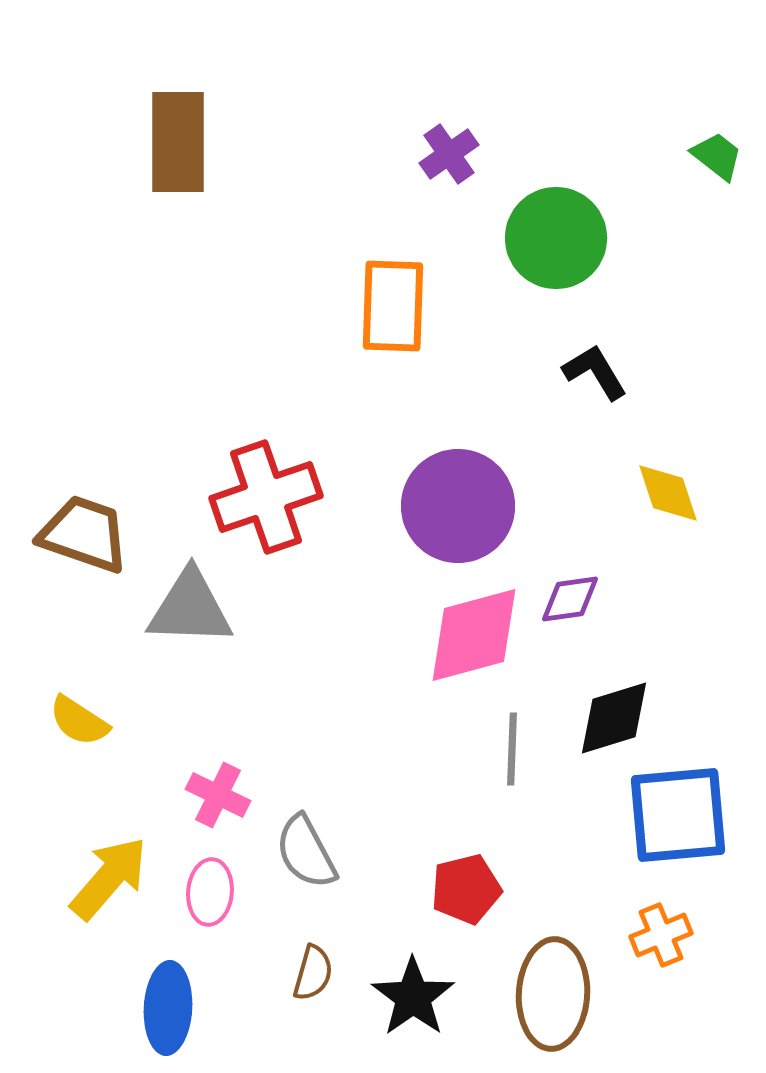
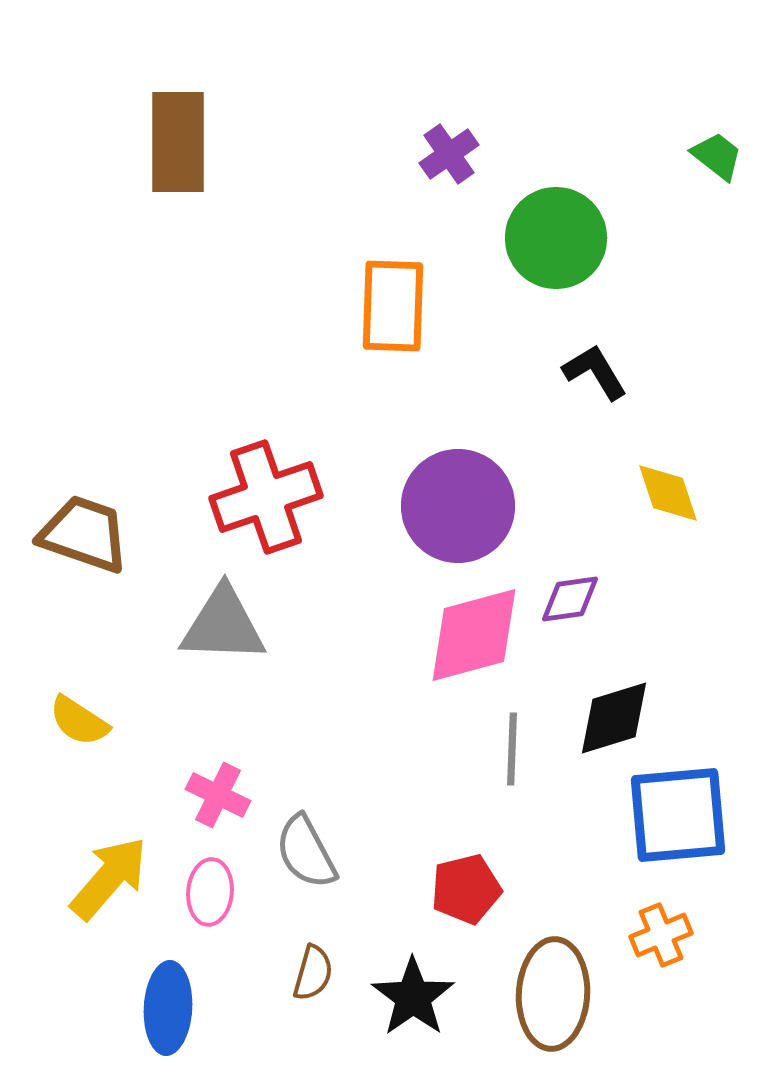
gray triangle: moved 33 px right, 17 px down
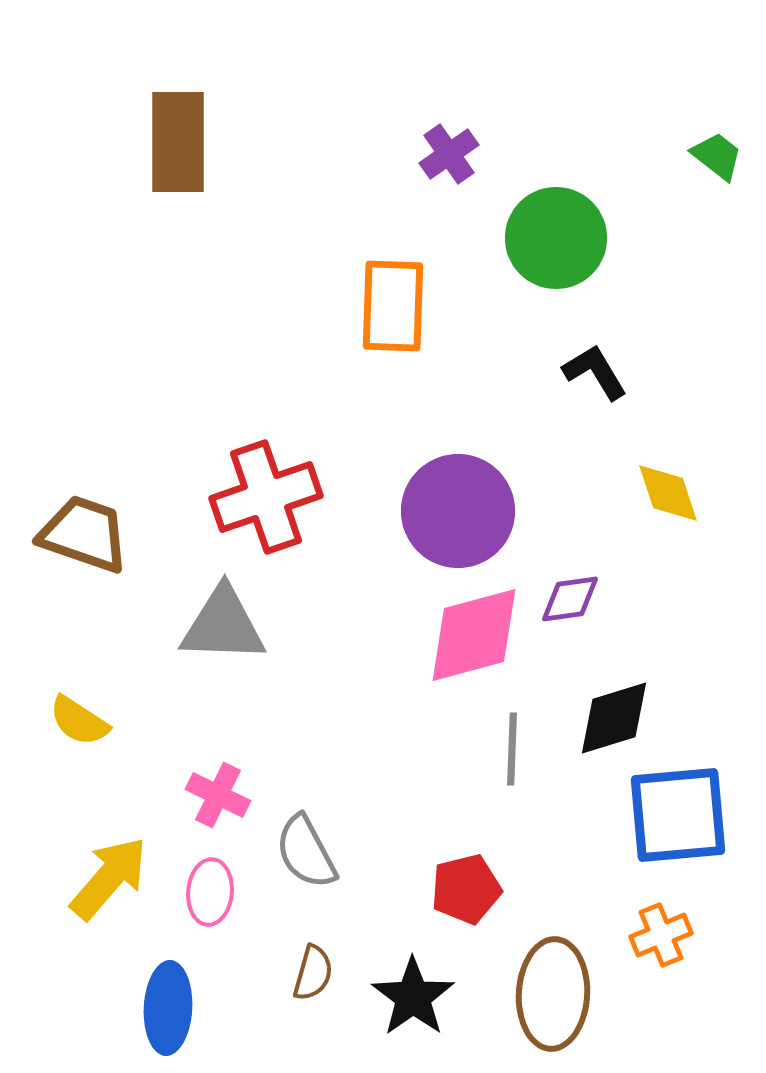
purple circle: moved 5 px down
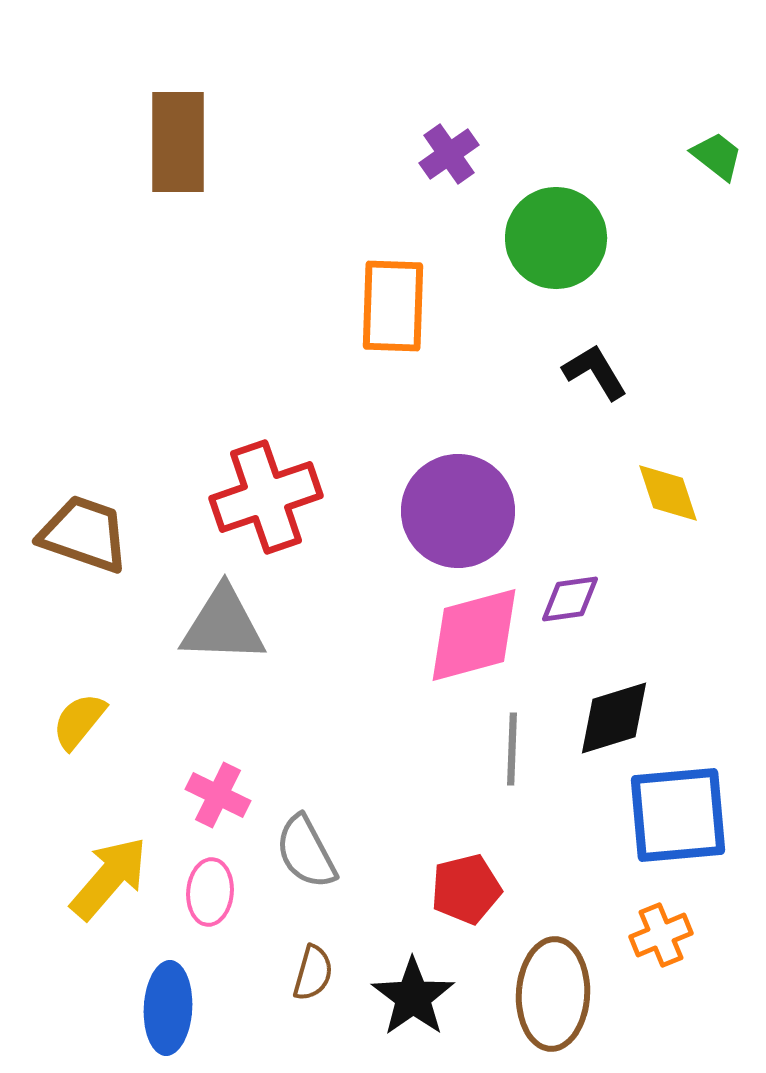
yellow semicircle: rotated 96 degrees clockwise
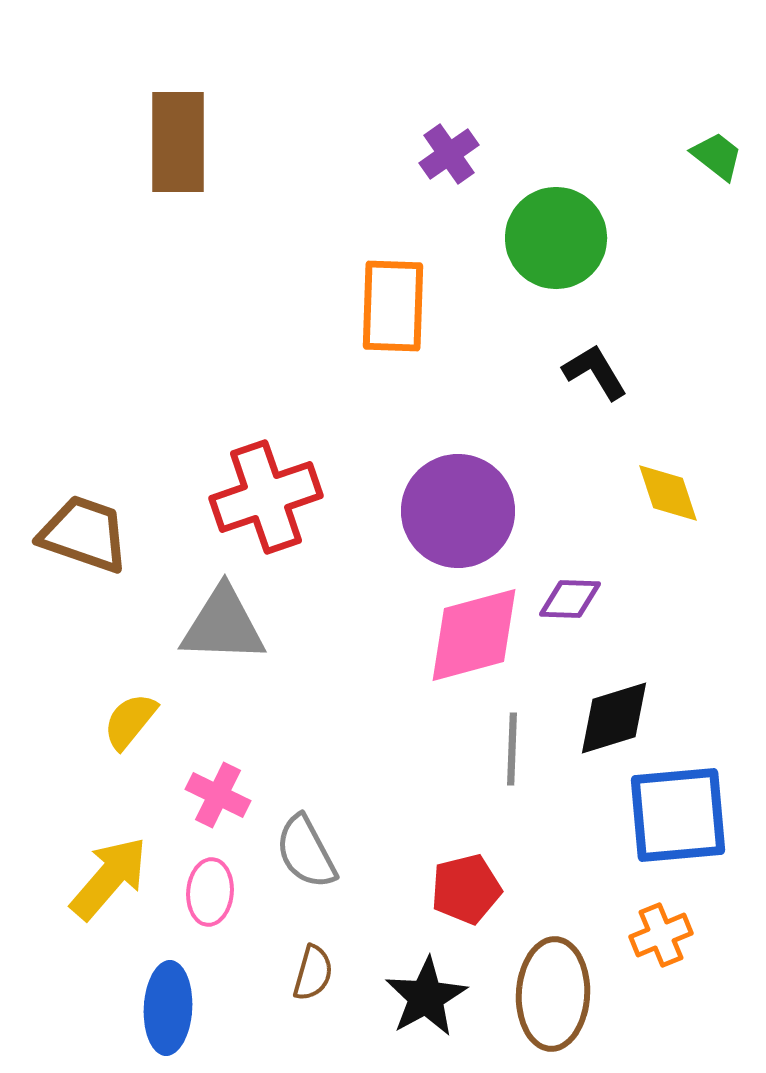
purple diamond: rotated 10 degrees clockwise
yellow semicircle: moved 51 px right
black star: moved 13 px right; rotated 6 degrees clockwise
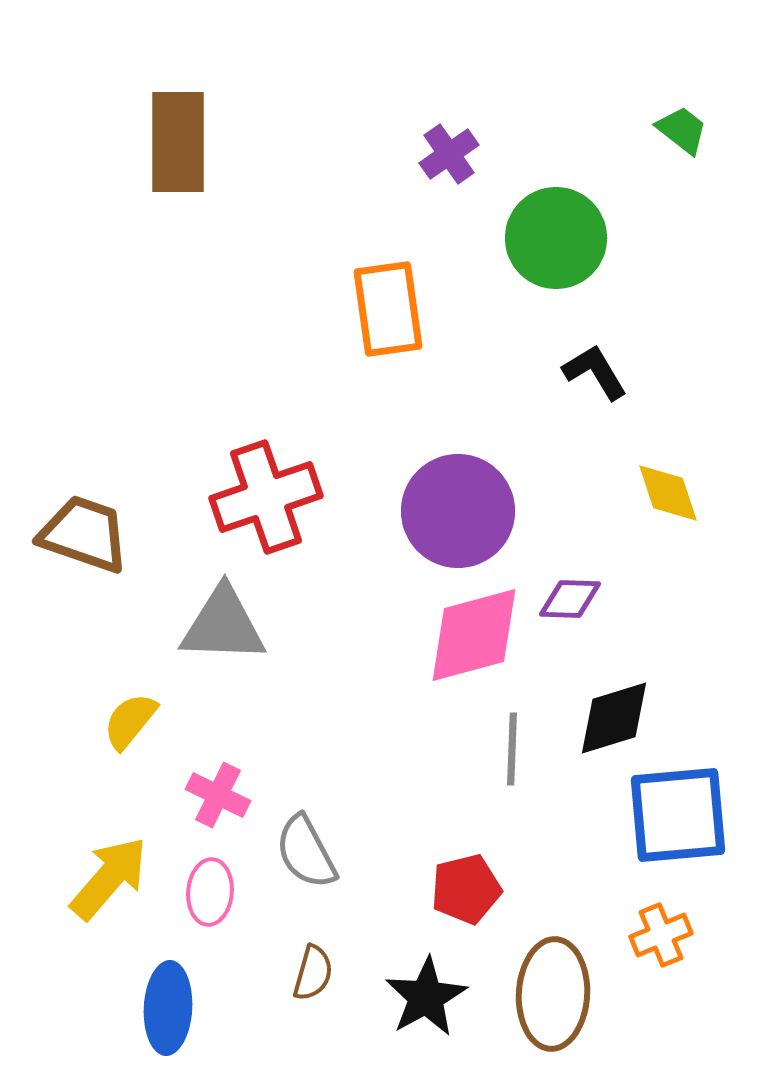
green trapezoid: moved 35 px left, 26 px up
orange rectangle: moved 5 px left, 3 px down; rotated 10 degrees counterclockwise
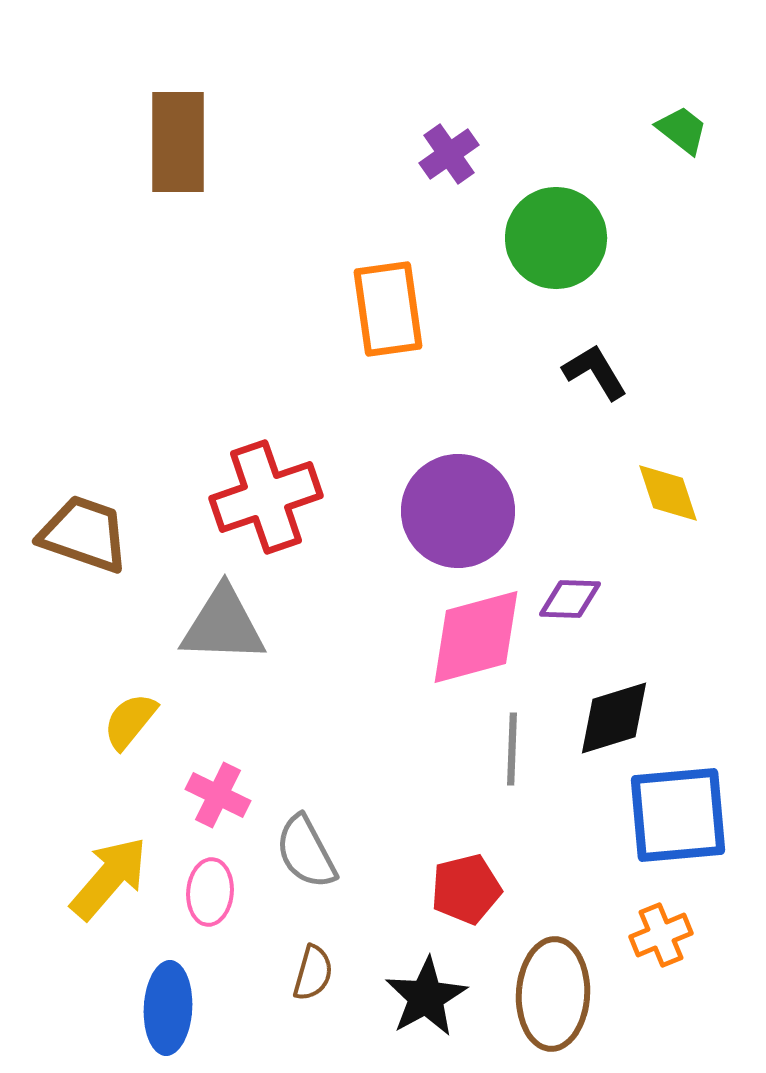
pink diamond: moved 2 px right, 2 px down
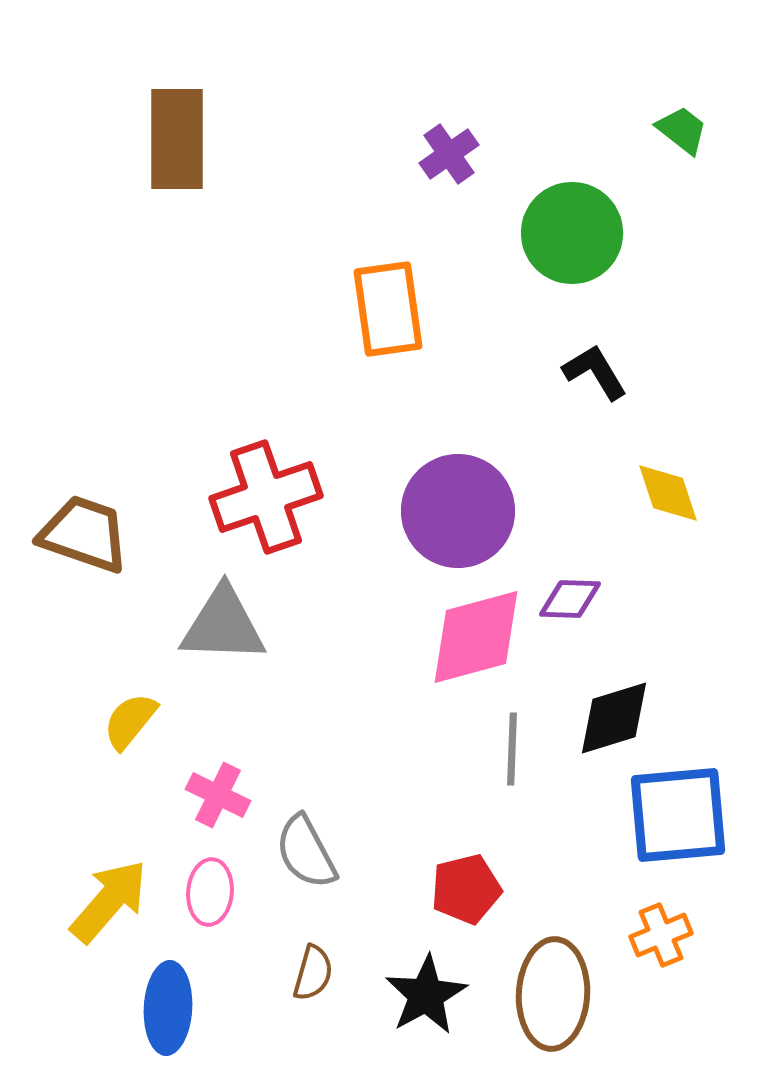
brown rectangle: moved 1 px left, 3 px up
green circle: moved 16 px right, 5 px up
yellow arrow: moved 23 px down
black star: moved 2 px up
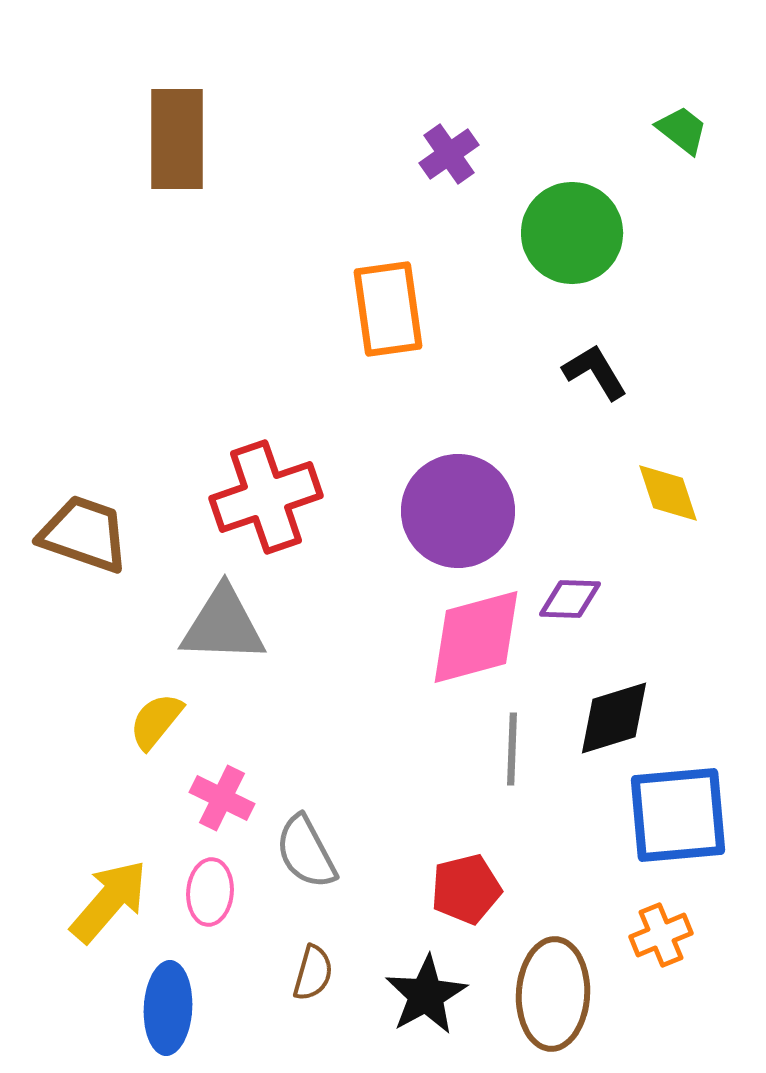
yellow semicircle: moved 26 px right
pink cross: moved 4 px right, 3 px down
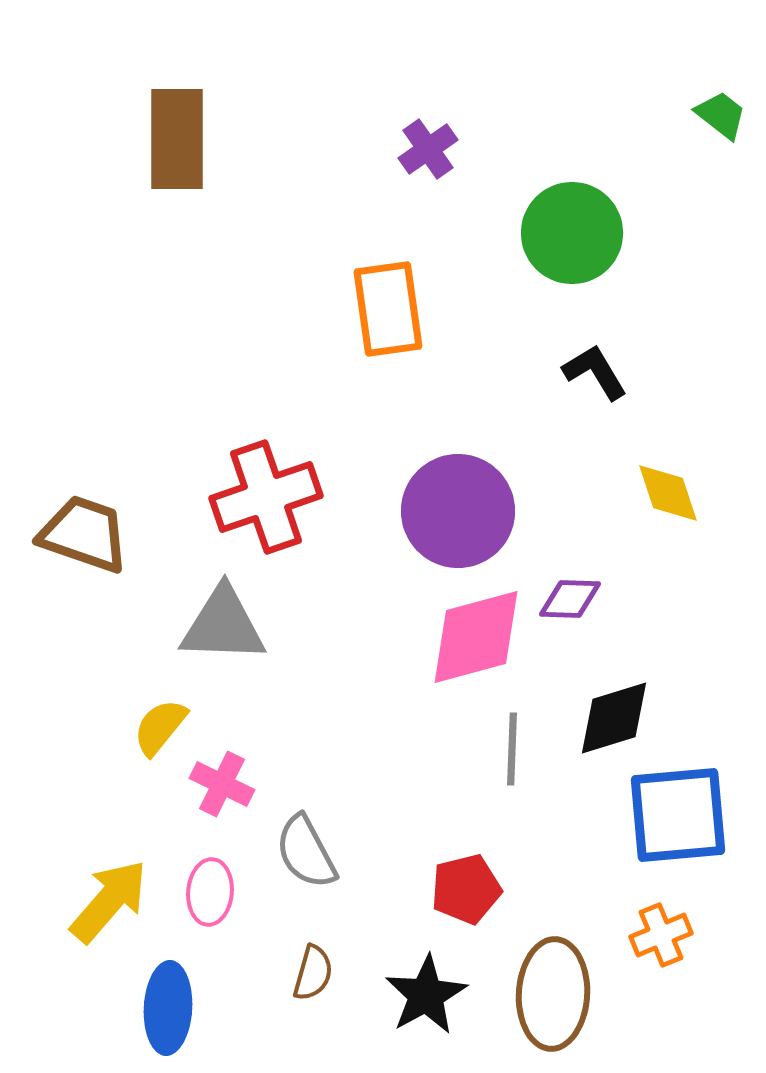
green trapezoid: moved 39 px right, 15 px up
purple cross: moved 21 px left, 5 px up
yellow semicircle: moved 4 px right, 6 px down
pink cross: moved 14 px up
